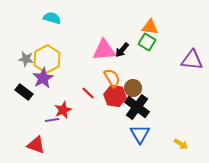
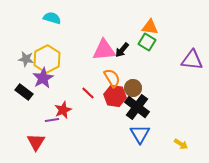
red triangle: moved 3 px up; rotated 42 degrees clockwise
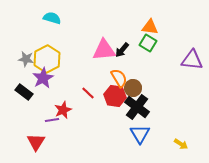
green square: moved 1 px right, 1 px down
orange semicircle: moved 7 px right
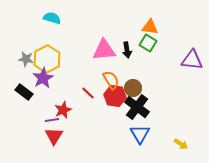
black arrow: moved 5 px right; rotated 49 degrees counterclockwise
orange semicircle: moved 8 px left, 2 px down
red triangle: moved 18 px right, 6 px up
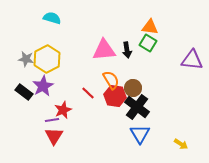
purple star: moved 8 px down
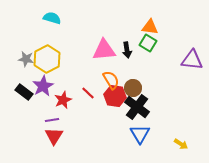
red star: moved 10 px up
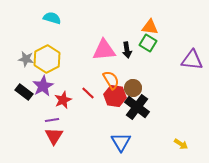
blue triangle: moved 19 px left, 8 px down
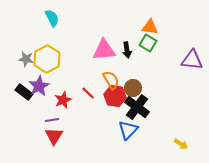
cyan semicircle: rotated 48 degrees clockwise
purple star: moved 4 px left
blue triangle: moved 7 px right, 12 px up; rotated 15 degrees clockwise
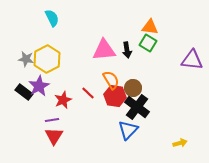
yellow arrow: moved 1 px left, 1 px up; rotated 48 degrees counterclockwise
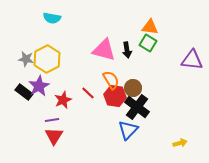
cyan semicircle: rotated 126 degrees clockwise
pink triangle: rotated 20 degrees clockwise
